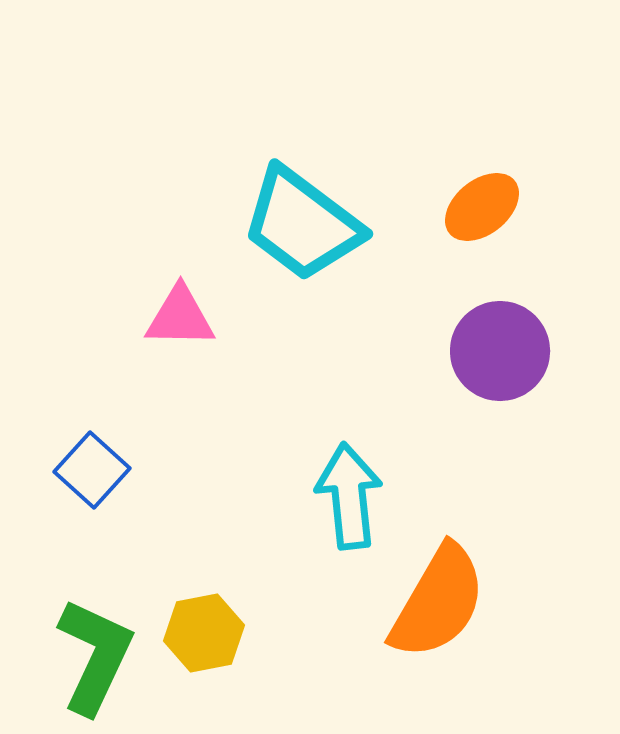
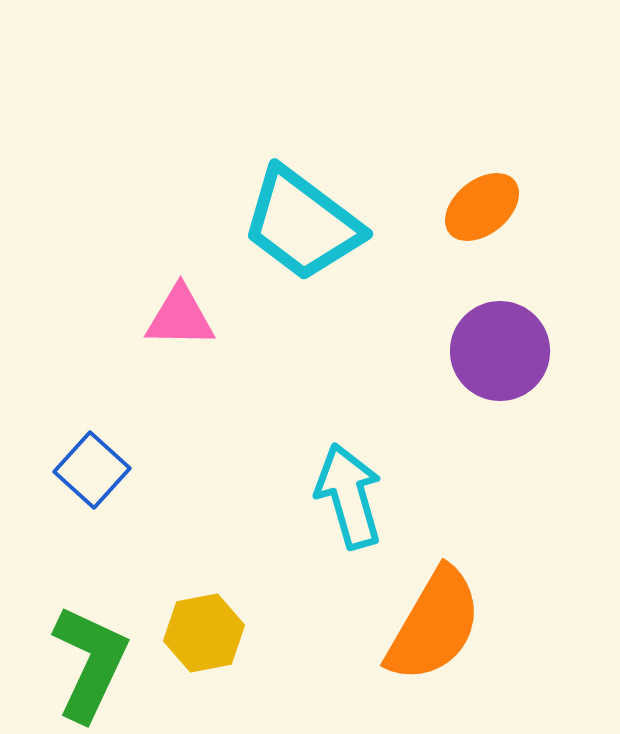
cyan arrow: rotated 10 degrees counterclockwise
orange semicircle: moved 4 px left, 23 px down
green L-shape: moved 5 px left, 7 px down
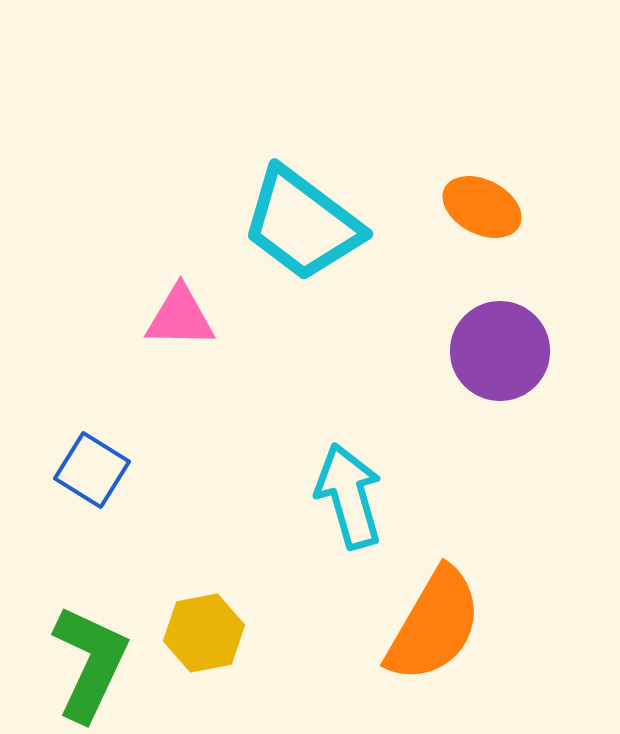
orange ellipse: rotated 66 degrees clockwise
blue square: rotated 10 degrees counterclockwise
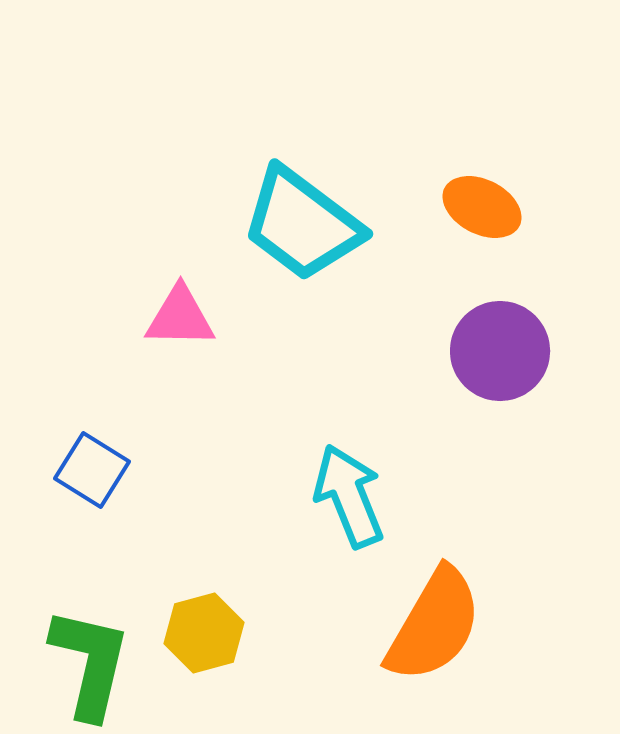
cyan arrow: rotated 6 degrees counterclockwise
yellow hexagon: rotated 4 degrees counterclockwise
green L-shape: rotated 12 degrees counterclockwise
